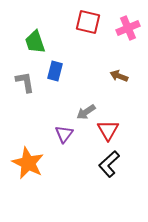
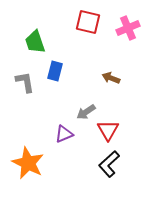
brown arrow: moved 8 px left, 2 px down
purple triangle: rotated 30 degrees clockwise
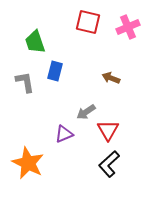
pink cross: moved 1 px up
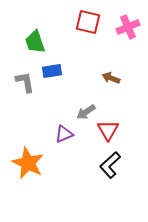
blue rectangle: moved 3 px left; rotated 66 degrees clockwise
black L-shape: moved 1 px right, 1 px down
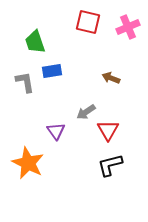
purple triangle: moved 8 px left, 3 px up; rotated 42 degrees counterclockwise
black L-shape: rotated 28 degrees clockwise
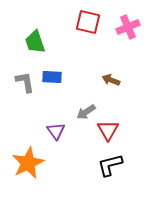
blue rectangle: moved 6 px down; rotated 12 degrees clockwise
brown arrow: moved 2 px down
orange star: rotated 20 degrees clockwise
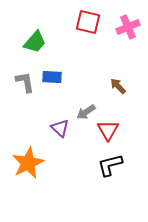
green trapezoid: rotated 120 degrees counterclockwise
brown arrow: moved 7 px right, 6 px down; rotated 24 degrees clockwise
purple triangle: moved 4 px right, 3 px up; rotated 12 degrees counterclockwise
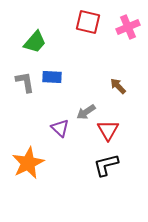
black L-shape: moved 4 px left
